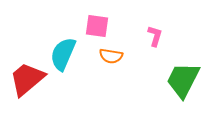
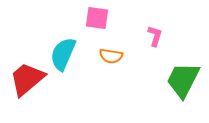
pink square: moved 8 px up
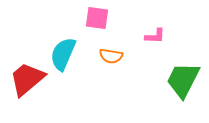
pink L-shape: rotated 75 degrees clockwise
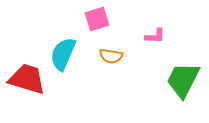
pink square: moved 1 px down; rotated 25 degrees counterclockwise
red trapezoid: rotated 57 degrees clockwise
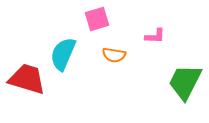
orange semicircle: moved 3 px right, 1 px up
green trapezoid: moved 2 px right, 2 px down
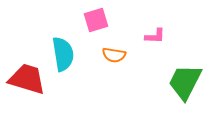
pink square: moved 1 px left, 1 px down
cyan semicircle: rotated 148 degrees clockwise
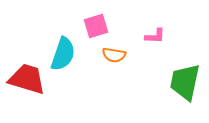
pink square: moved 6 px down
cyan semicircle: rotated 28 degrees clockwise
green trapezoid: rotated 15 degrees counterclockwise
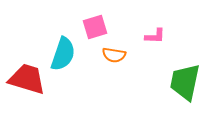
pink square: moved 1 px left, 1 px down
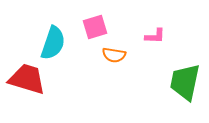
cyan semicircle: moved 10 px left, 11 px up
